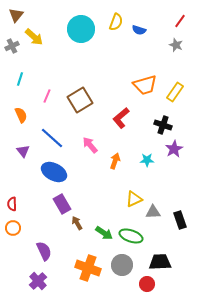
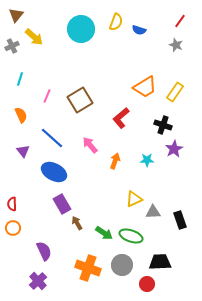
orange trapezoid: moved 2 px down; rotated 15 degrees counterclockwise
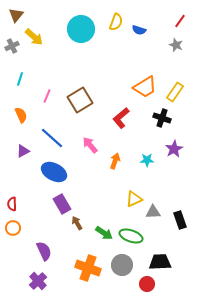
black cross: moved 1 px left, 7 px up
purple triangle: rotated 40 degrees clockwise
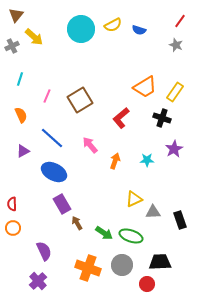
yellow semicircle: moved 3 px left, 3 px down; rotated 42 degrees clockwise
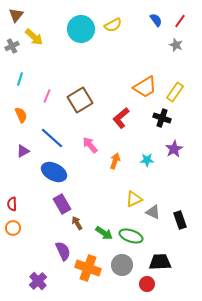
blue semicircle: moved 17 px right, 10 px up; rotated 144 degrees counterclockwise
gray triangle: rotated 28 degrees clockwise
purple semicircle: moved 19 px right
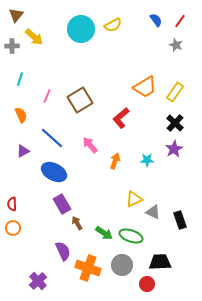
gray cross: rotated 24 degrees clockwise
black cross: moved 13 px right, 5 px down; rotated 24 degrees clockwise
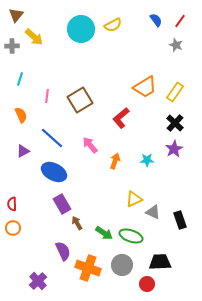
pink line: rotated 16 degrees counterclockwise
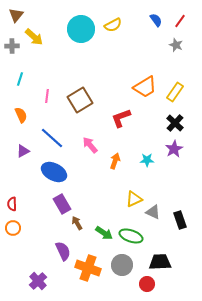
red L-shape: rotated 20 degrees clockwise
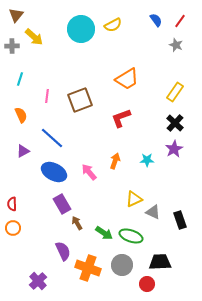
orange trapezoid: moved 18 px left, 8 px up
brown square: rotated 10 degrees clockwise
pink arrow: moved 1 px left, 27 px down
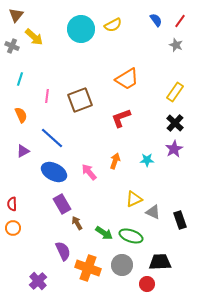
gray cross: rotated 24 degrees clockwise
